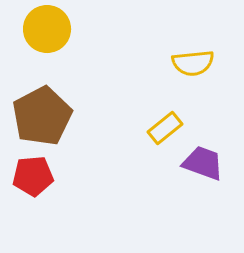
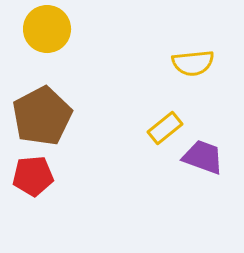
purple trapezoid: moved 6 px up
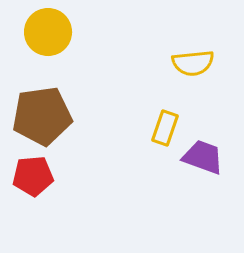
yellow circle: moved 1 px right, 3 px down
brown pentagon: rotated 20 degrees clockwise
yellow rectangle: rotated 32 degrees counterclockwise
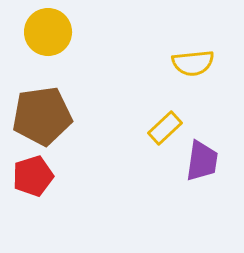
yellow rectangle: rotated 28 degrees clockwise
purple trapezoid: moved 1 px left, 4 px down; rotated 78 degrees clockwise
red pentagon: rotated 12 degrees counterclockwise
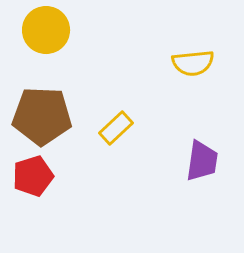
yellow circle: moved 2 px left, 2 px up
brown pentagon: rotated 10 degrees clockwise
yellow rectangle: moved 49 px left
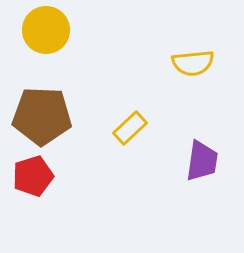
yellow rectangle: moved 14 px right
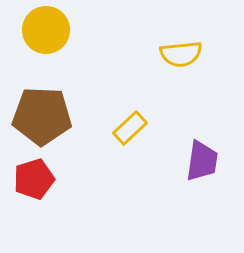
yellow semicircle: moved 12 px left, 9 px up
red pentagon: moved 1 px right, 3 px down
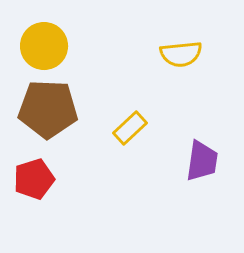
yellow circle: moved 2 px left, 16 px down
brown pentagon: moved 6 px right, 7 px up
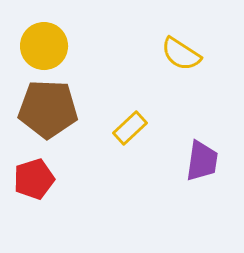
yellow semicircle: rotated 39 degrees clockwise
